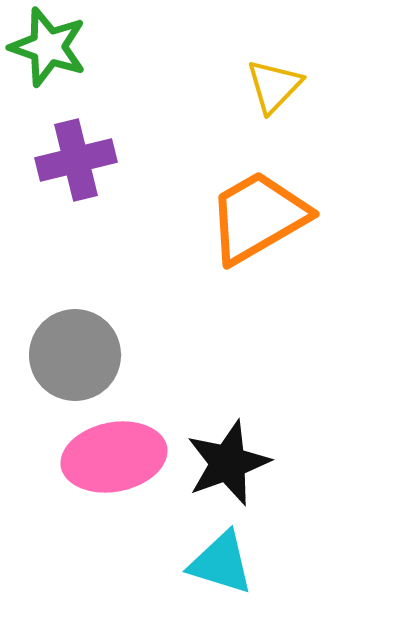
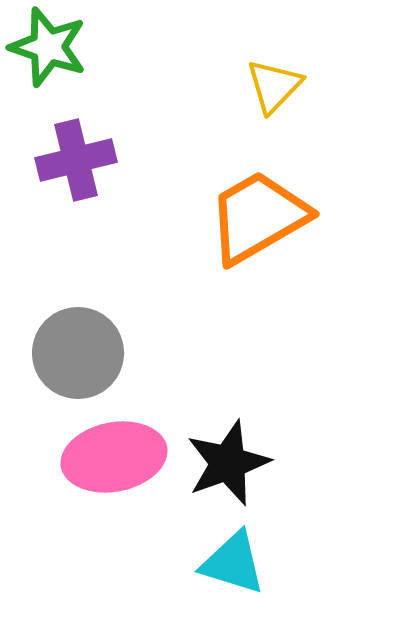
gray circle: moved 3 px right, 2 px up
cyan triangle: moved 12 px right
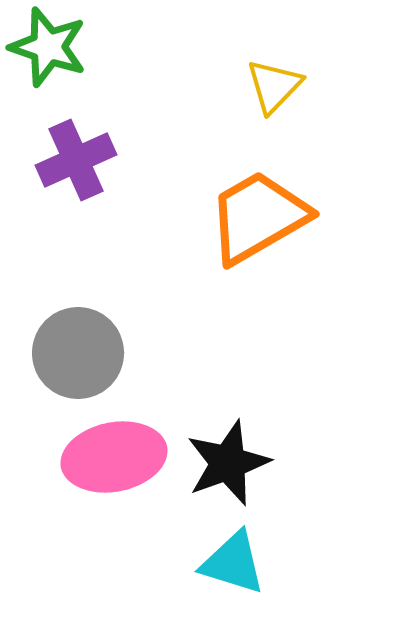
purple cross: rotated 10 degrees counterclockwise
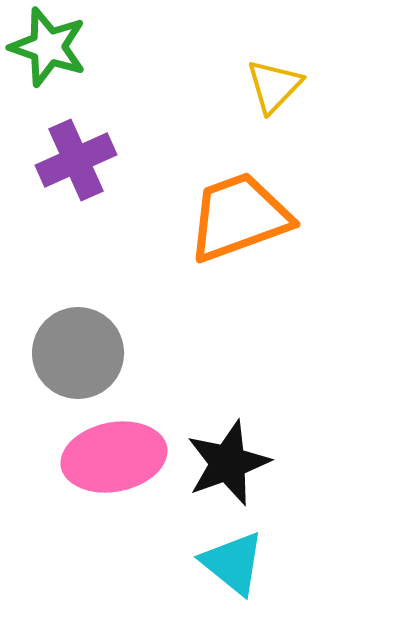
orange trapezoid: moved 19 px left; rotated 10 degrees clockwise
cyan triangle: rotated 22 degrees clockwise
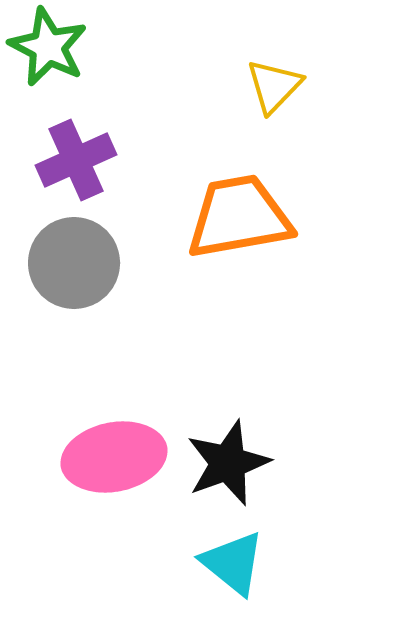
green star: rotated 8 degrees clockwise
orange trapezoid: rotated 10 degrees clockwise
gray circle: moved 4 px left, 90 px up
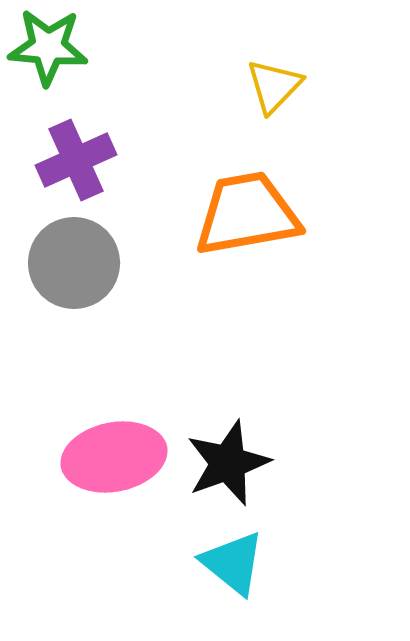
green star: rotated 22 degrees counterclockwise
orange trapezoid: moved 8 px right, 3 px up
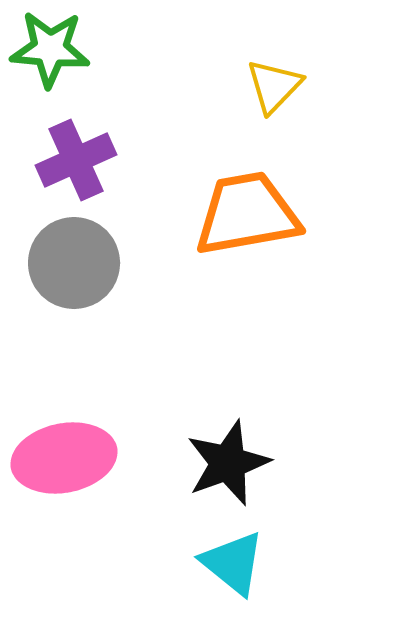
green star: moved 2 px right, 2 px down
pink ellipse: moved 50 px left, 1 px down
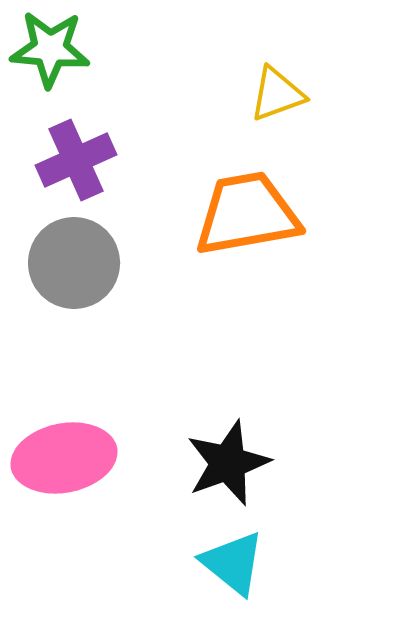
yellow triangle: moved 3 px right, 8 px down; rotated 26 degrees clockwise
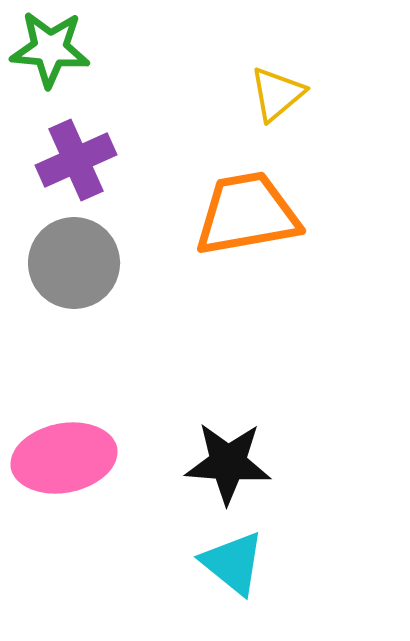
yellow triangle: rotated 20 degrees counterclockwise
black star: rotated 24 degrees clockwise
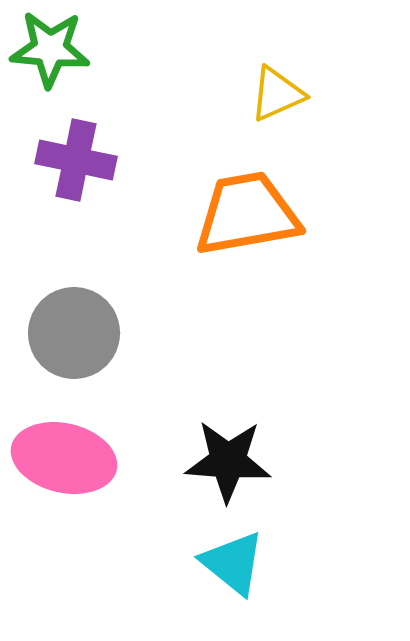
yellow triangle: rotated 16 degrees clockwise
purple cross: rotated 36 degrees clockwise
gray circle: moved 70 px down
pink ellipse: rotated 24 degrees clockwise
black star: moved 2 px up
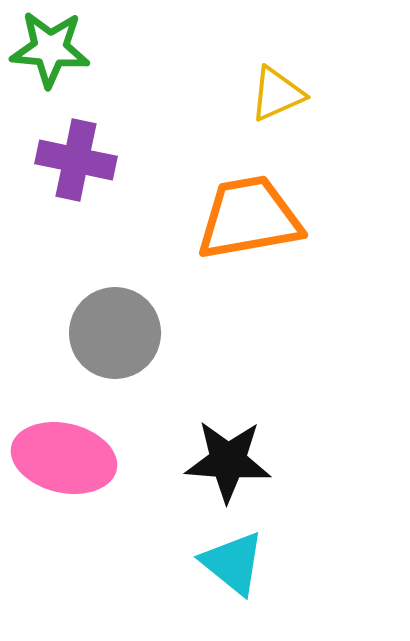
orange trapezoid: moved 2 px right, 4 px down
gray circle: moved 41 px right
